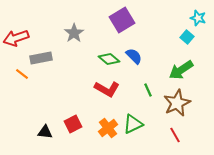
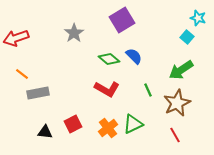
gray rectangle: moved 3 px left, 35 px down
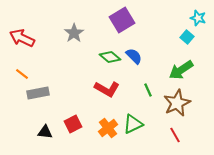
red arrow: moved 6 px right; rotated 45 degrees clockwise
green diamond: moved 1 px right, 2 px up
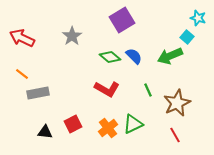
gray star: moved 2 px left, 3 px down
green arrow: moved 11 px left, 14 px up; rotated 10 degrees clockwise
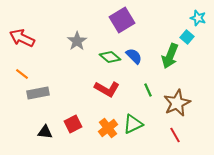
gray star: moved 5 px right, 5 px down
green arrow: rotated 45 degrees counterclockwise
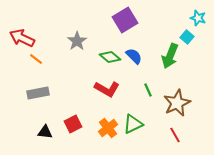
purple square: moved 3 px right
orange line: moved 14 px right, 15 px up
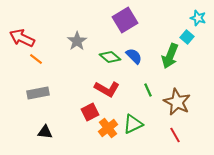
brown star: moved 1 px up; rotated 20 degrees counterclockwise
red square: moved 17 px right, 12 px up
